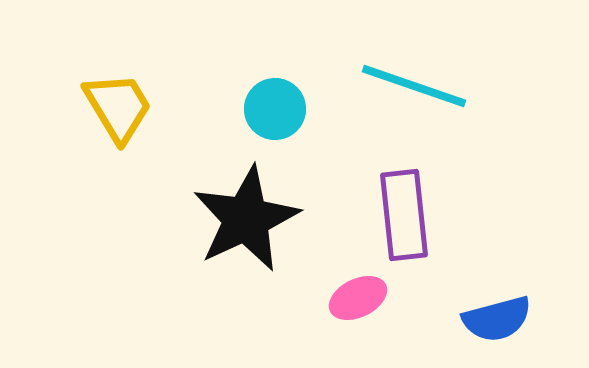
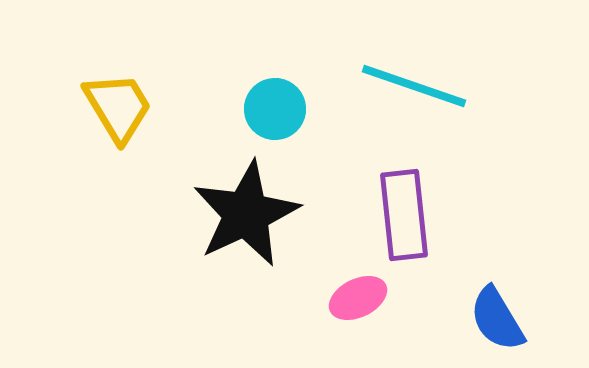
black star: moved 5 px up
blue semicircle: rotated 74 degrees clockwise
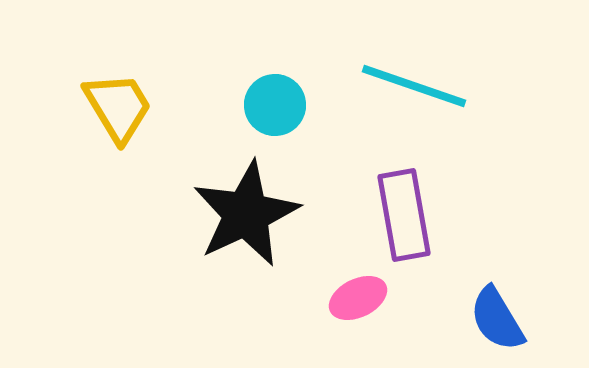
cyan circle: moved 4 px up
purple rectangle: rotated 4 degrees counterclockwise
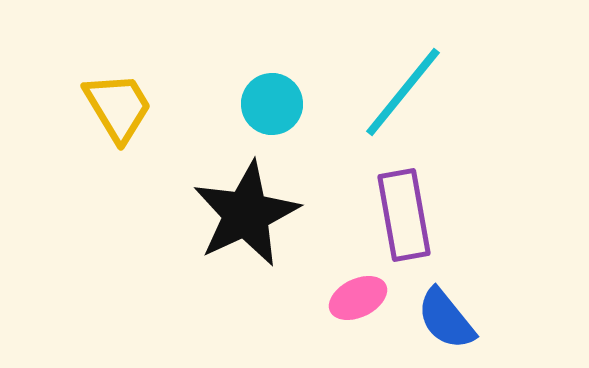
cyan line: moved 11 px left, 6 px down; rotated 70 degrees counterclockwise
cyan circle: moved 3 px left, 1 px up
blue semicircle: moved 51 px left; rotated 8 degrees counterclockwise
